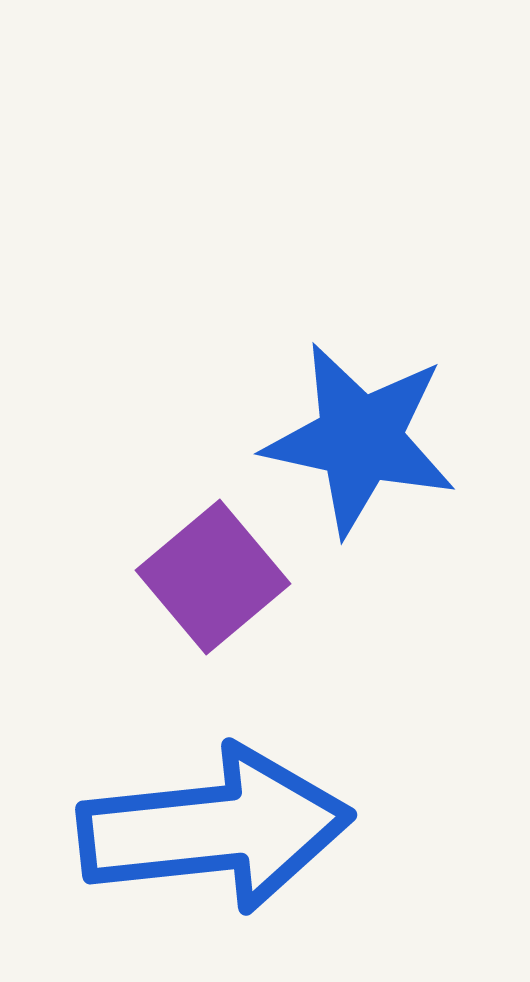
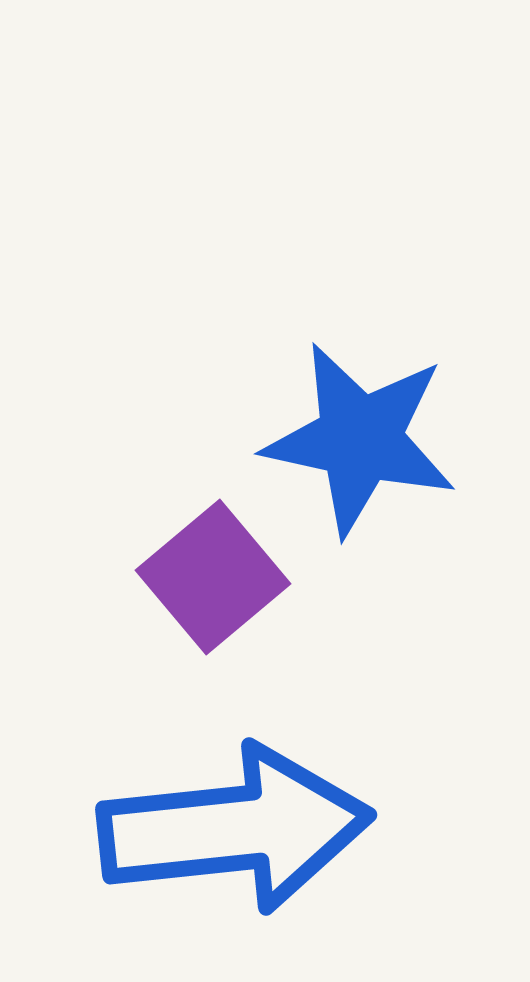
blue arrow: moved 20 px right
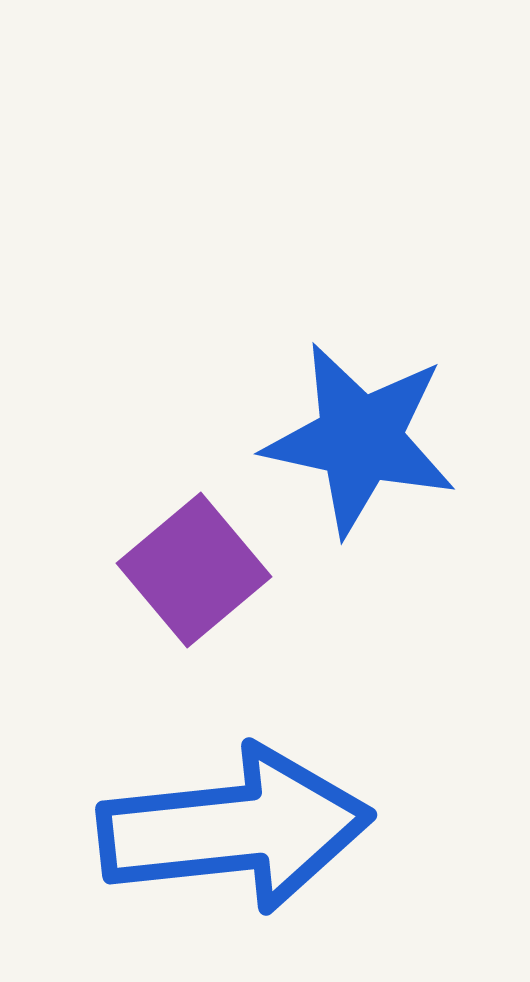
purple square: moved 19 px left, 7 px up
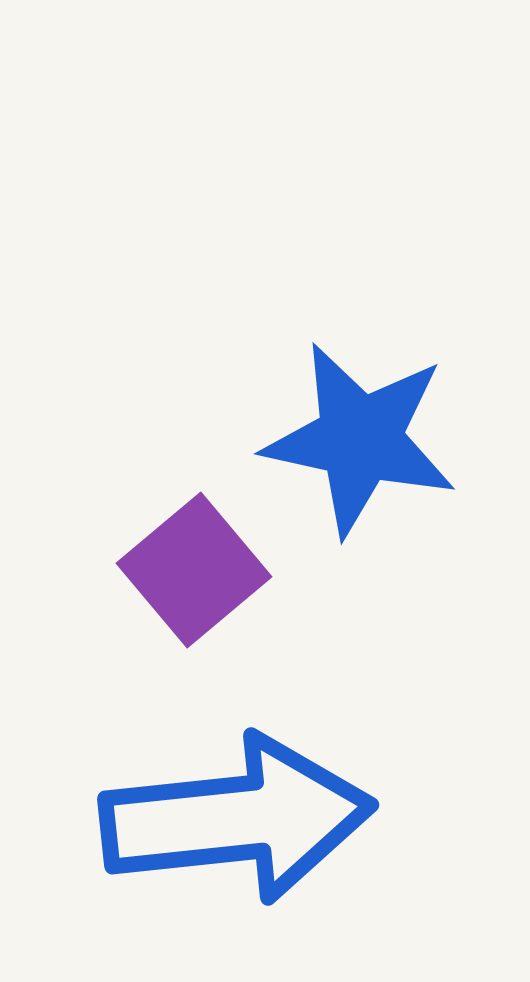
blue arrow: moved 2 px right, 10 px up
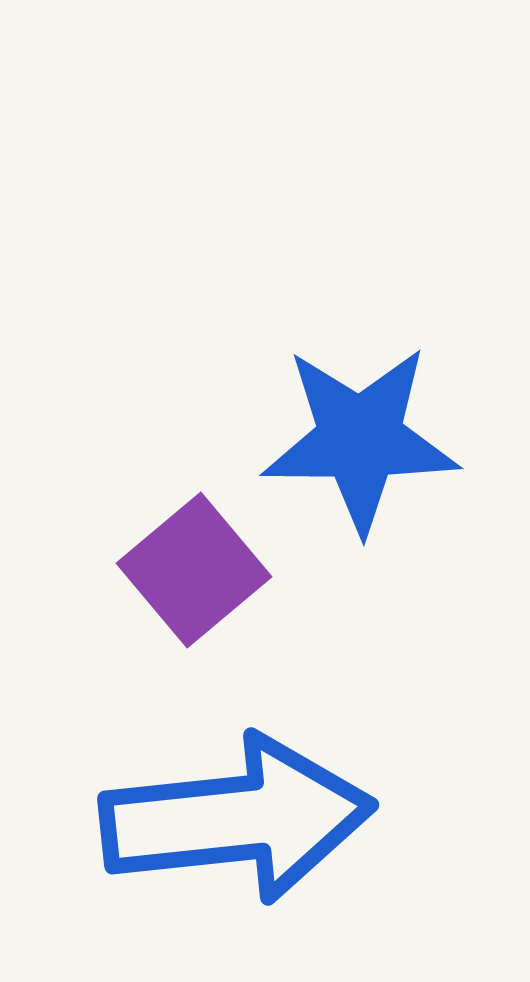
blue star: rotated 12 degrees counterclockwise
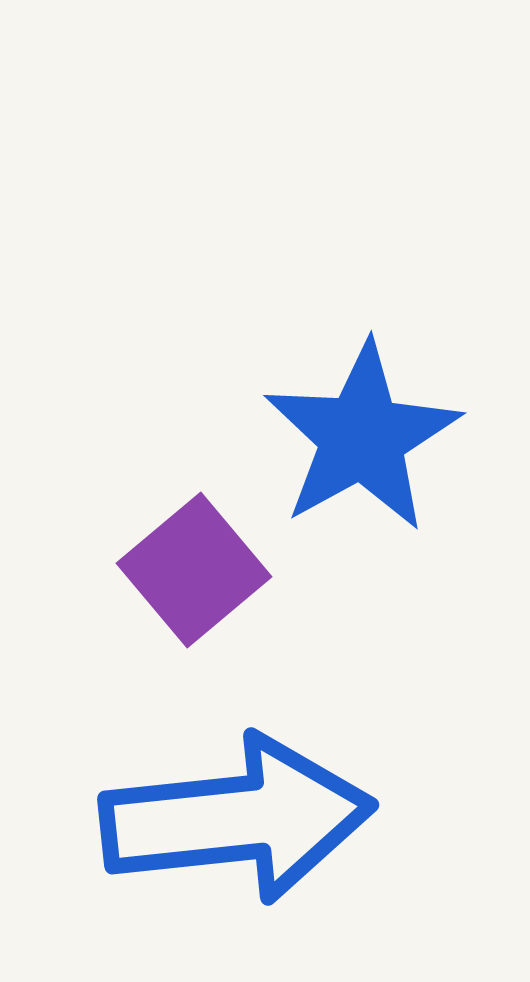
blue star: moved 2 px right, 2 px up; rotated 29 degrees counterclockwise
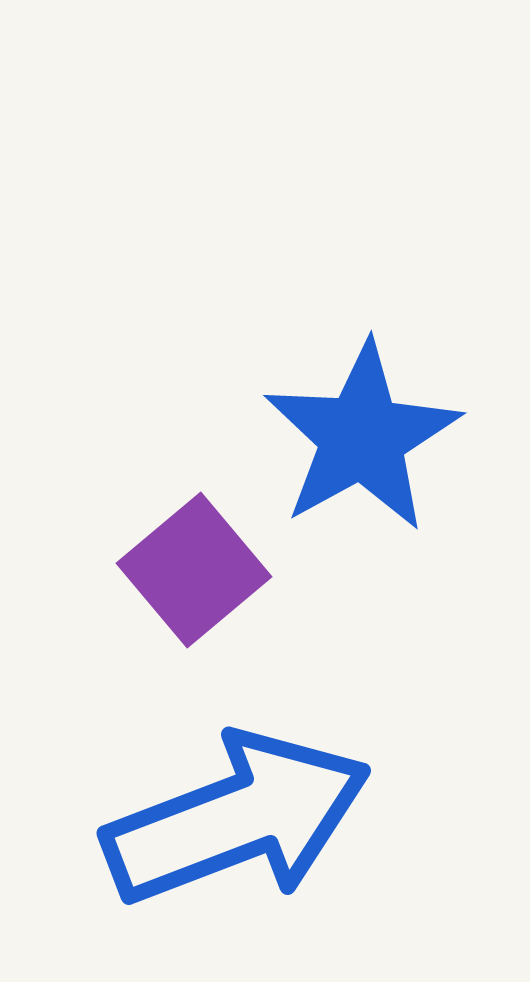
blue arrow: rotated 15 degrees counterclockwise
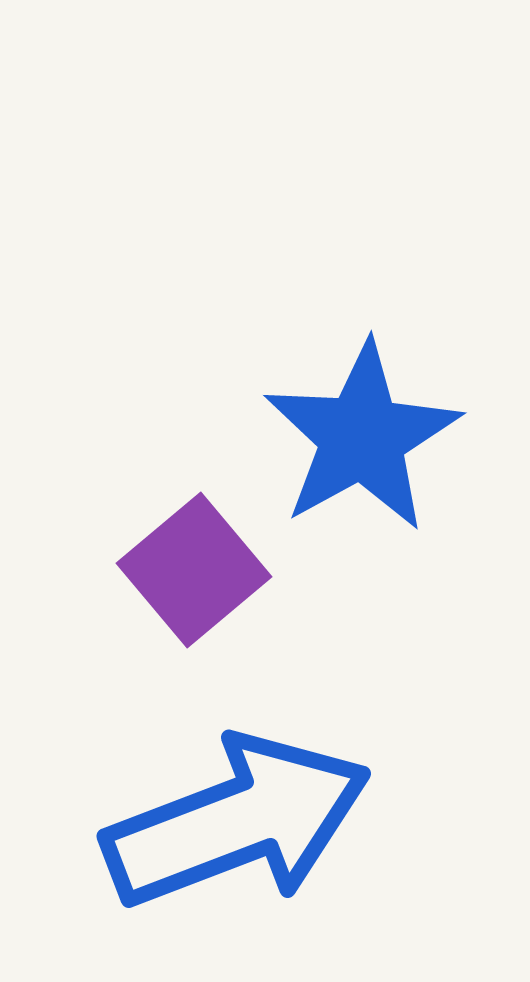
blue arrow: moved 3 px down
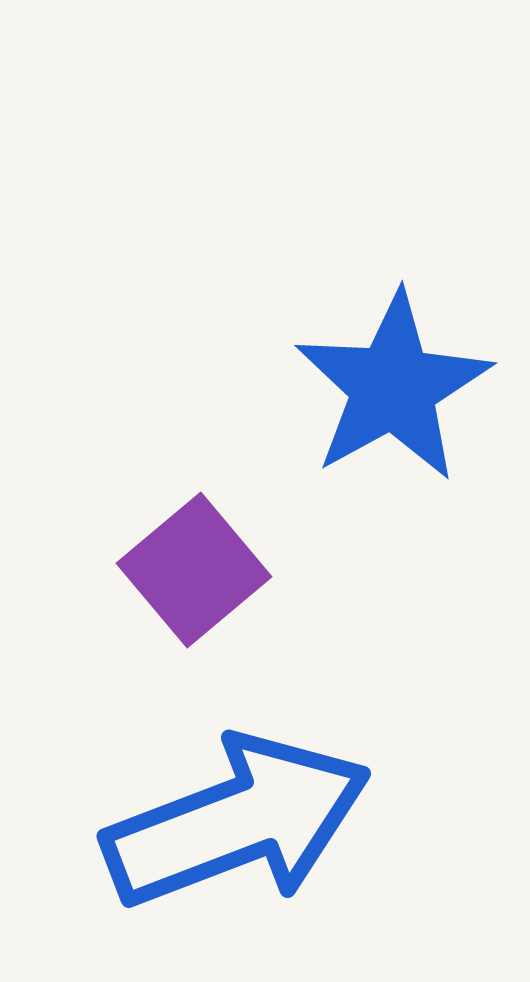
blue star: moved 31 px right, 50 px up
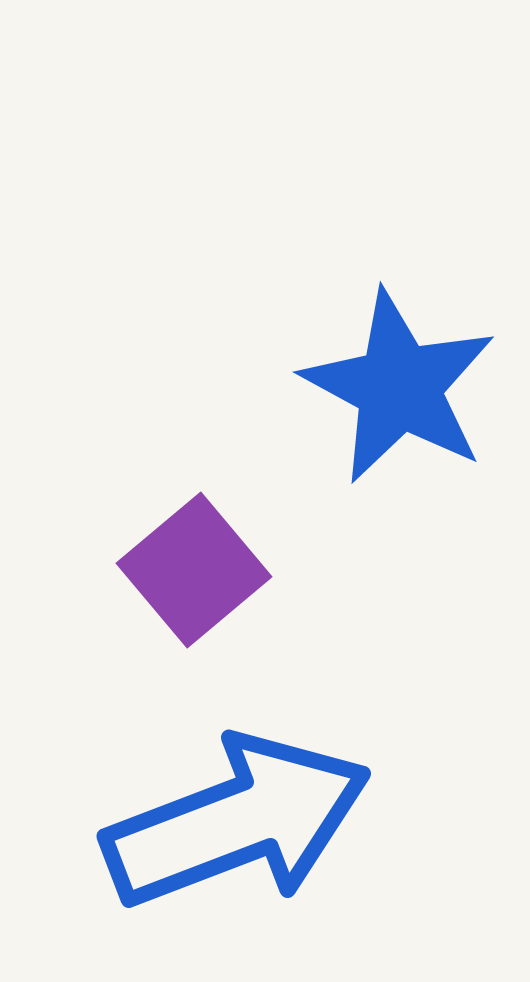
blue star: moved 6 px right; rotated 15 degrees counterclockwise
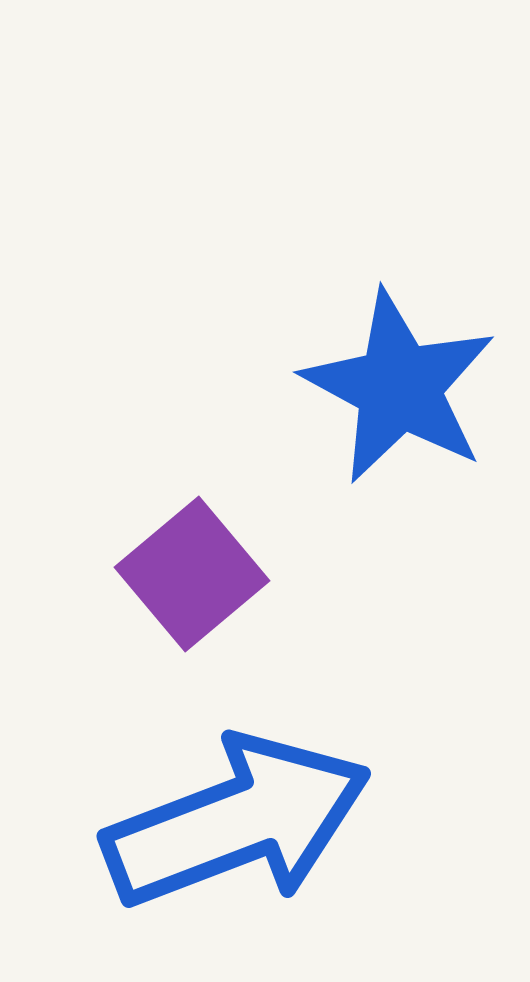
purple square: moved 2 px left, 4 px down
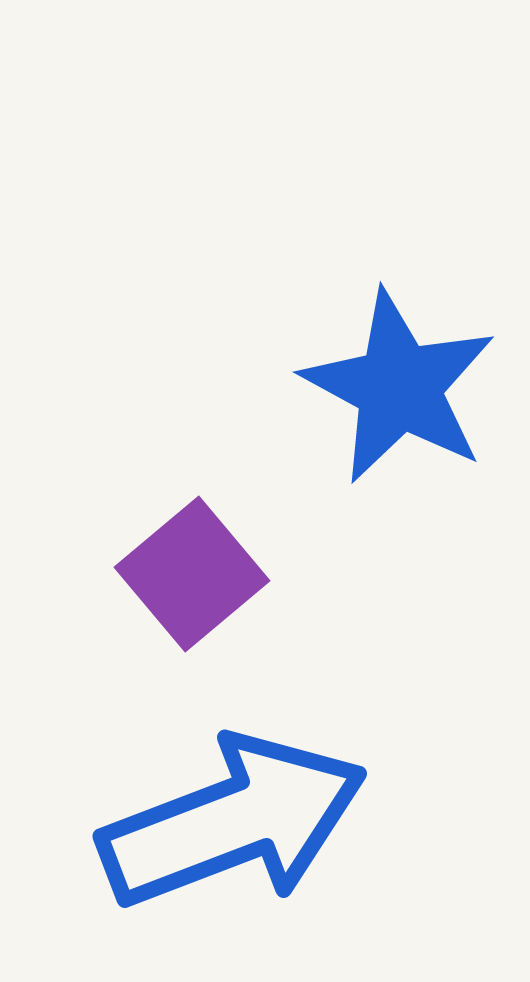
blue arrow: moved 4 px left
